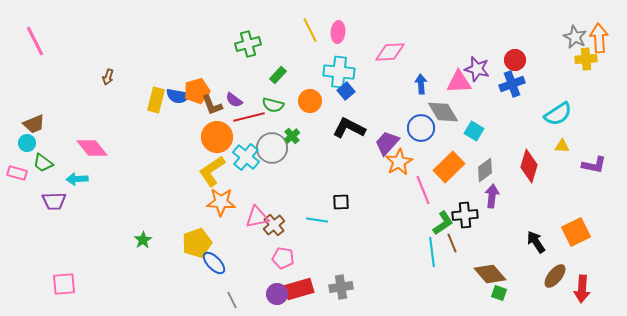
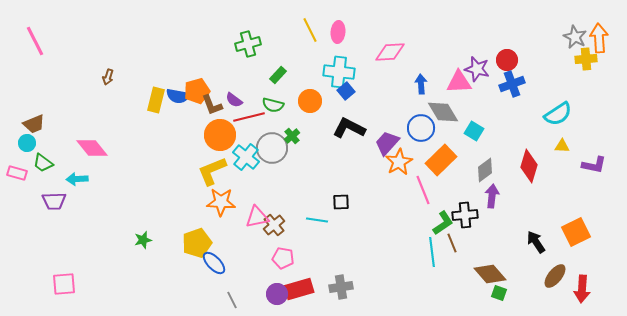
red circle at (515, 60): moved 8 px left
orange circle at (217, 137): moved 3 px right, 2 px up
orange rectangle at (449, 167): moved 8 px left, 7 px up
yellow L-shape at (212, 171): rotated 12 degrees clockwise
green star at (143, 240): rotated 18 degrees clockwise
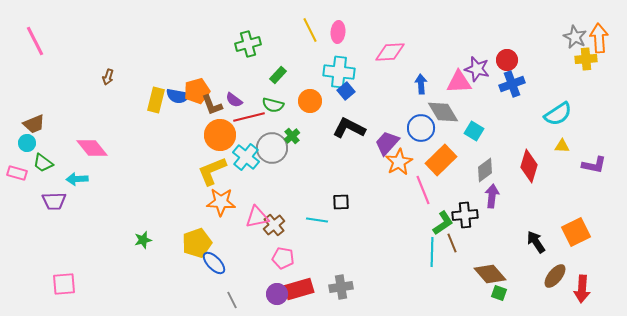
cyan line at (432, 252): rotated 8 degrees clockwise
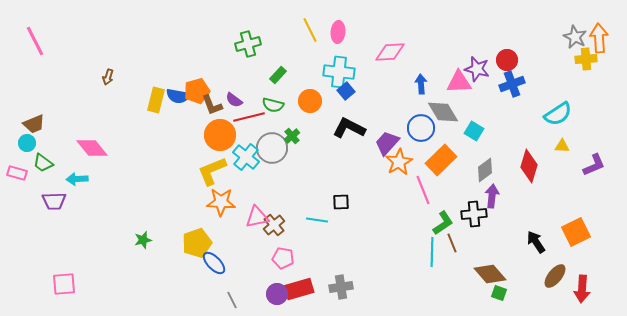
purple L-shape at (594, 165): rotated 35 degrees counterclockwise
black cross at (465, 215): moved 9 px right, 1 px up
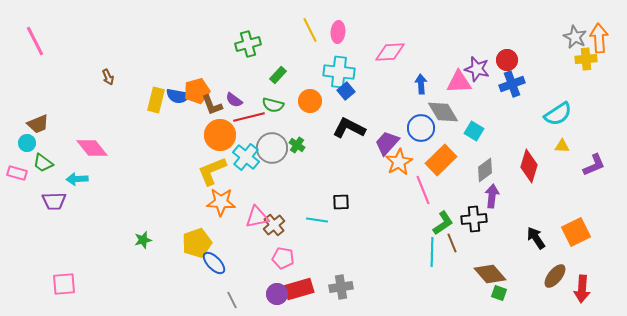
brown arrow at (108, 77): rotated 42 degrees counterclockwise
brown trapezoid at (34, 124): moved 4 px right
green cross at (292, 136): moved 5 px right, 9 px down; rotated 14 degrees counterclockwise
black cross at (474, 214): moved 5 px down
black arrow at (536, 242): moved 4 px up
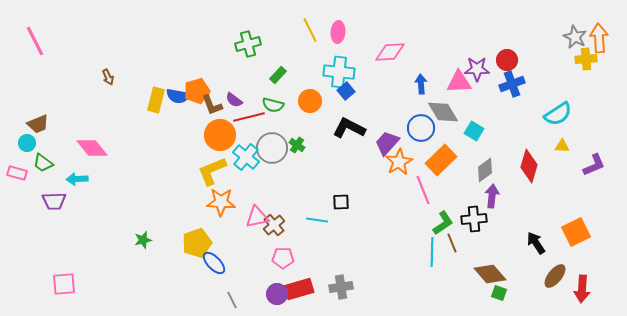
purple star at (477, 69): rotated 15 degrees counterclockwise
black arrow at (536, 238): moved 5 px down
pink pentagon at (283, 258): rotated 10 degrees counterclockwise
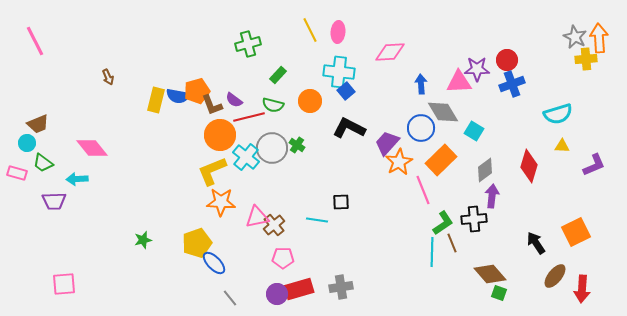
cyan semicircle at (558, 114): rotated 16 degrees clockwise
gray line at (232, 300): moved 2 px left, 2 px up; rotated 12 degrees counterclockwise
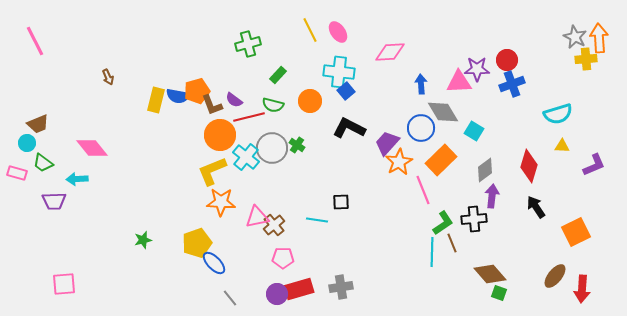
pink ellipse at (338, 32): rotated 40 degrees counterclockwise
black arrow at (536, 243): moved 36 px up
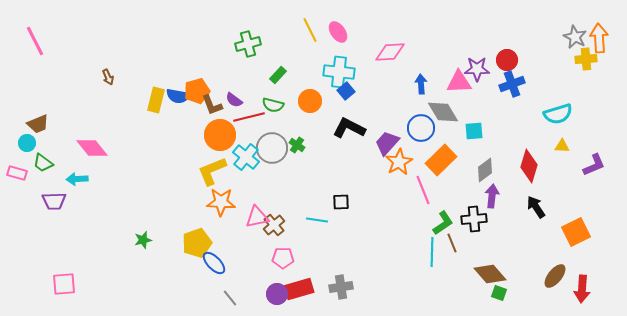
cyan square at (474, 131): rotated 36 degrees counterclockwise
